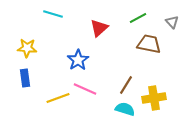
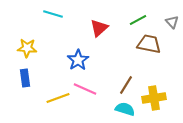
green line: moved 2 px down
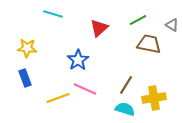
gray triangle: moved 3 px down; rotated 16 degrees counterclockwise
blue rectangle: rotated 12 degrees counterclockwise
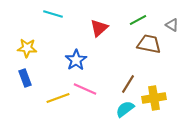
blue star: moved 2 px left
brown line: moved 2 px right, 1 px up
cyan semicircle: rotated 54 degrees counterclockwise
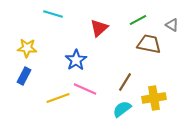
blue rectangle: moved 1 px left, 2 px up; rotated 48 degrees clockwise
brown line: moved 3 px left, 2 px up
cyan semicircle: moved 3 px left
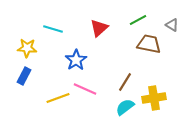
cyan line: moved 15 px down
cyan semicircle: moved 3 px right, 2 px up
